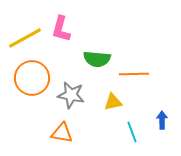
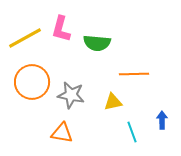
green semicircle: moved 16 px up
orange circle: moved 4 px down
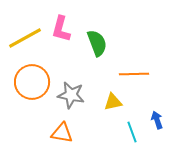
green semicircle: rotated 116 degrees counterclockwise
blue arrow: moved 5 px left; rotated 18 degrees counterclockwise
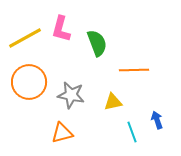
orange line: moved 4 px up
orange circle: moved 3 px left
orange triangle: rotated 25 degrees counterclockwise
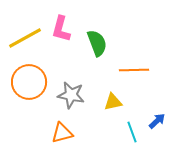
blue arrow: moved 1 px down; rotated 66 degrees clockwise
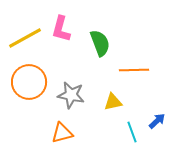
green semicircle: moved 3 px right
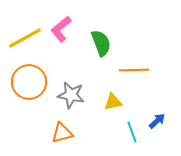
pink L-shape: rotated 36 degrees clockwise
green semicircle: moved 1 px right
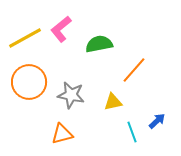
green semicircle: moved 2 px left, 1 px down; rotated 80 degrees counterclockwise
orange line: rotated 48 degrees counterclockwise
orange triangle: moved 1 px down
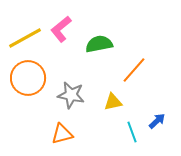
orange circle: moved 1 px left, 4 px up
